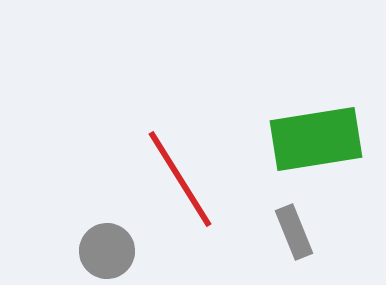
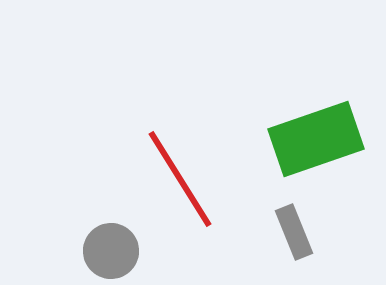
green rectangle: rotated 10 degrees counterclockwise
gray circle: moved 4 px right
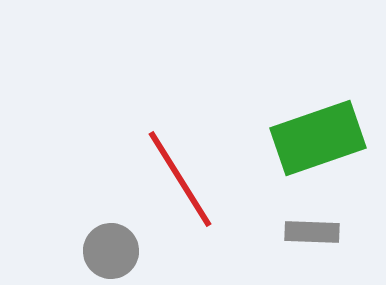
green rectangle: moved 2 px right, 1 px up
gray rectangle: moved 18 px right; rotated 66 degrees counterclockwise
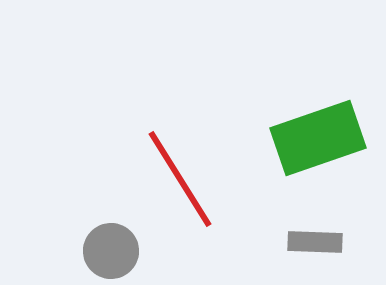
gray rectangle: moved 3 px right, 10 px down
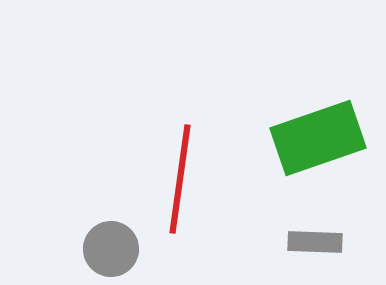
red line: rotated 40 degrees clockwise
gray circle: moved 2 px up
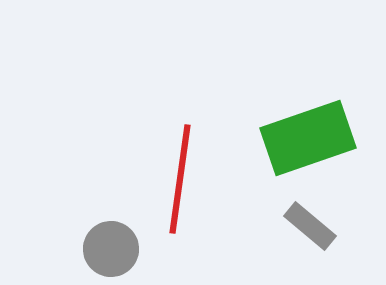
green rectangle: moved 10 px left
gray rectangle: moved 5 px left, 16 px up; rotated 38 degrees clockwise
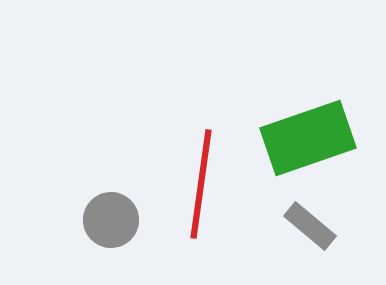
red line: moved 21 px right, 5 px down
gray circle: moved 29 px up
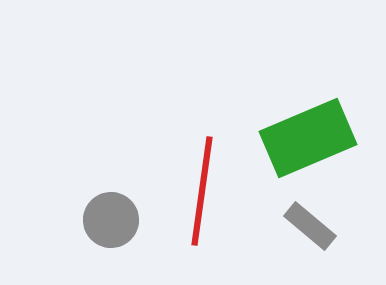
green rectangle: rotated 4 degrees counterclockwise
red line: moved 1 px right, 7 px down
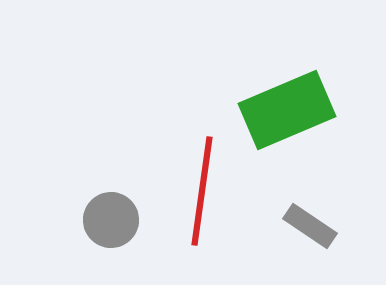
green rectangle: moved 21 px left, 28 px up
gray rectangle: rotated 6 degrees counterclockwise
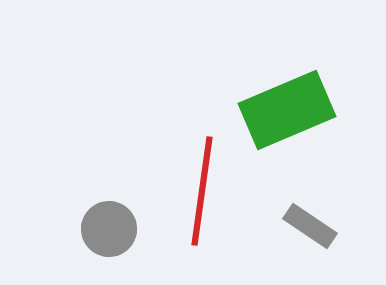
gray circle: moved 2 px left, 9 px down
